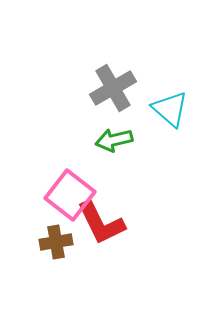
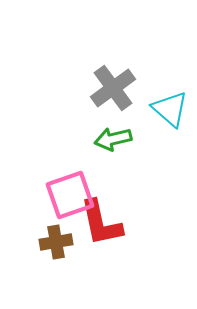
gray cross: rotated 6 degrees counterclockwise
green arrow: moved 1 px left, 1 px up
pink square: rotated 33 degrees clockwise
red L-shape: rotated 14 degrees clockwise
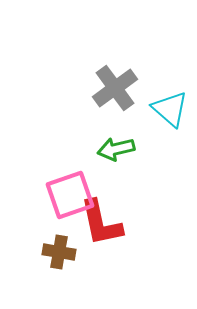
gray cross: moved 2 px right
green arrow: moved 3 px right, 10 px down
brown cross: moved 3 px right, 10 px down; rotated 20 degrees clockwise
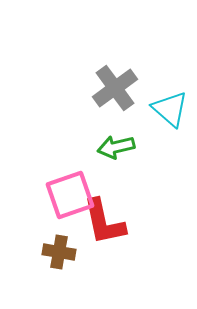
green arrow: moved 2 px up
red L-shape: moved 3 px right, 1 px up
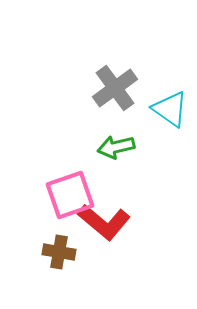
cyan triangle: rotated 6 degrees counterclockwise
red L-shape: rotated 38 degrees counterclockwise
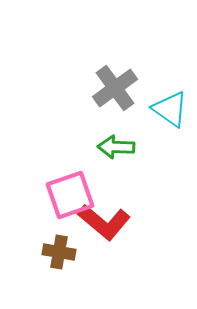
green arrow: rotated 15 degrees clockwise
